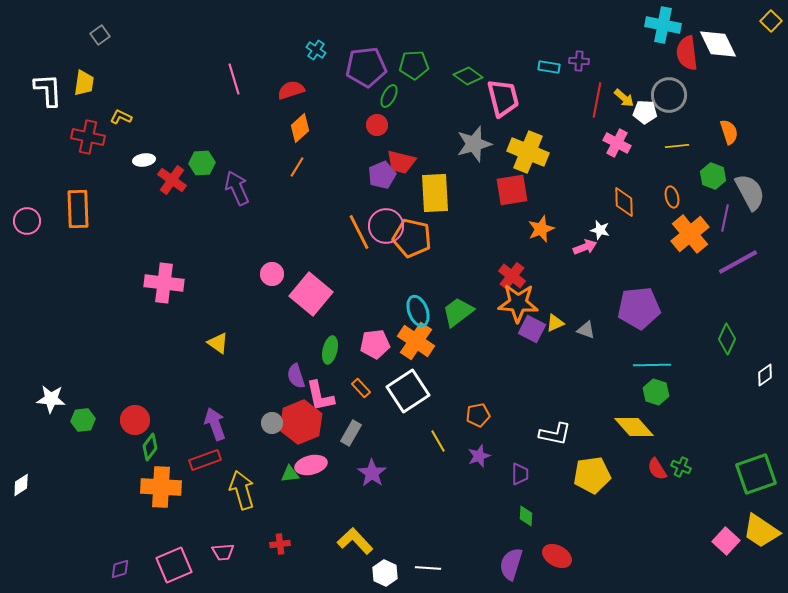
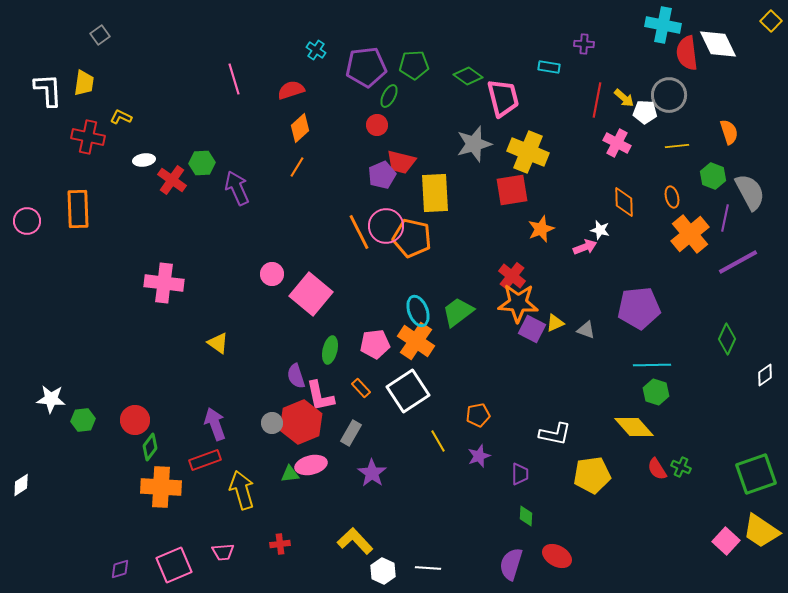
purple cross at (579, 61): moved 5 px right, 17 px up
white hexagon at (385, 573): moved 2 px left, 2 px up
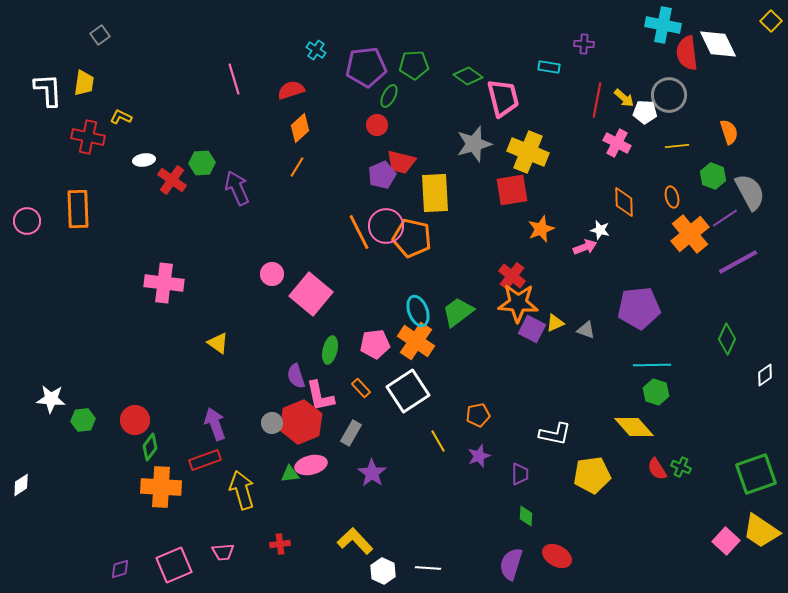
purple line at (725, 218): rotated 44 degrees clockwise
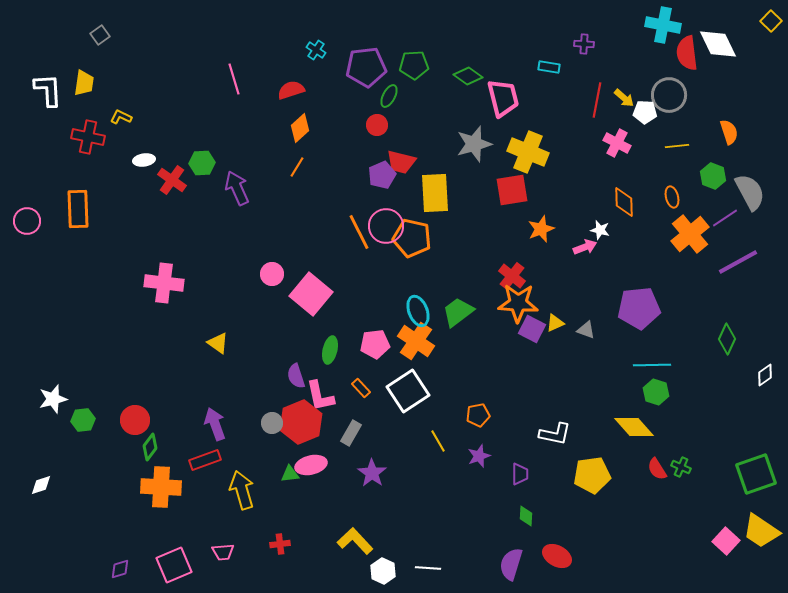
white star at (51, 399): moved 2 px right; rotated 20 degrees counterclockwise
white diamond at (21, 485): moved 20 px right; rotated 15 degrees clockwise
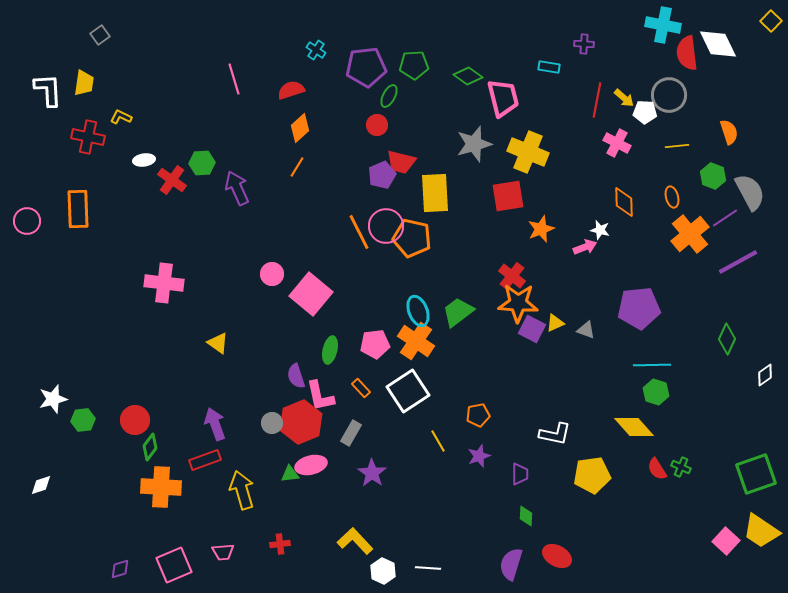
red square at (512, 190): moved 4 px left, 6 px down
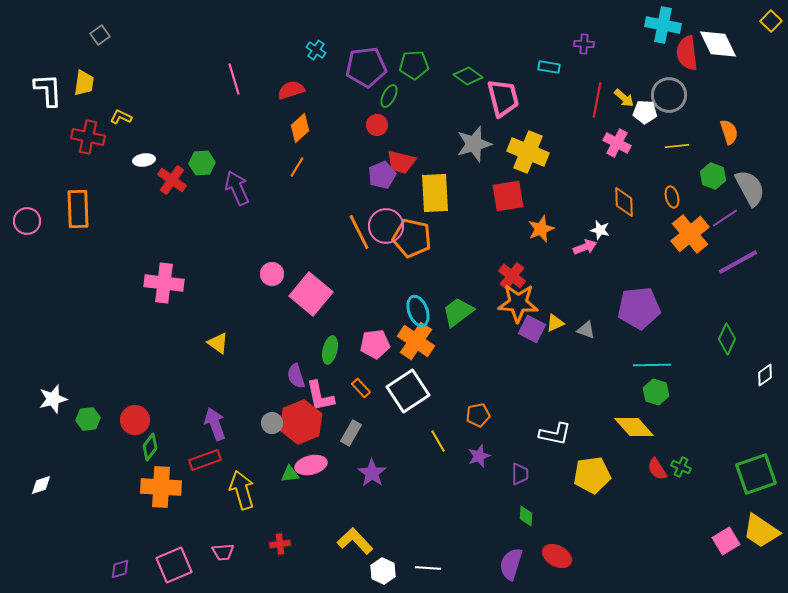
gray semicircle at (750, 192): moved 4 px up
green hexagon at (83, 420): moved 5 px right, 1 px up
pink square at (726, 541): rotated 16 degrees clockwise
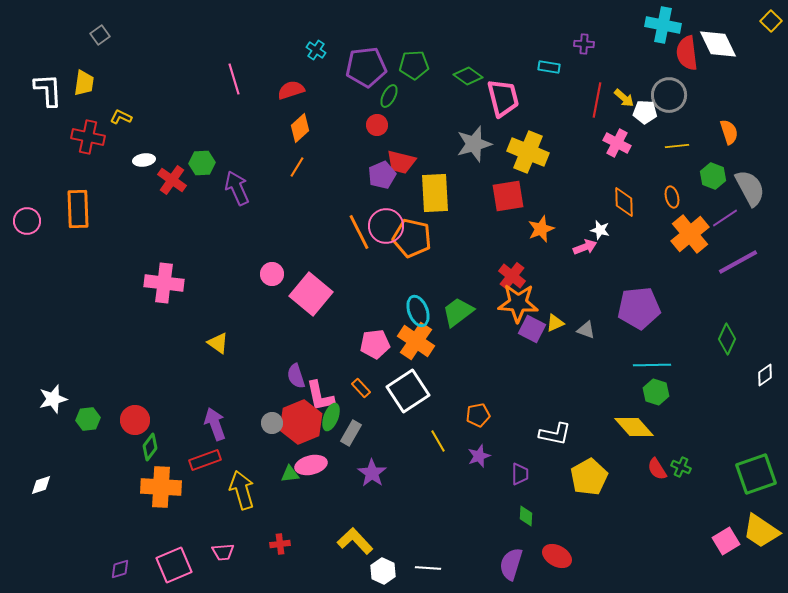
green ellipse at (330, 350): moved 1 px right, 67 px down; rotated 8 degrees clockwise
yellow pentagon at (592, 475): moved 3 px left, 2 px down; rotated 21 degrees counterclockwise
